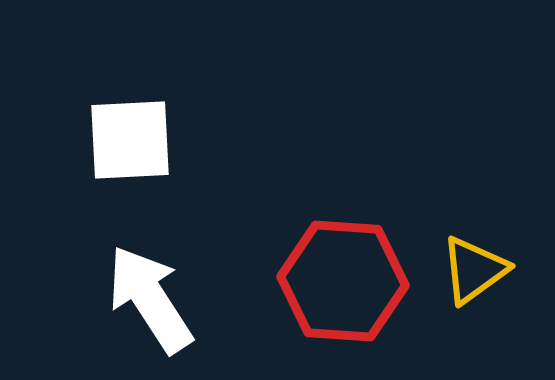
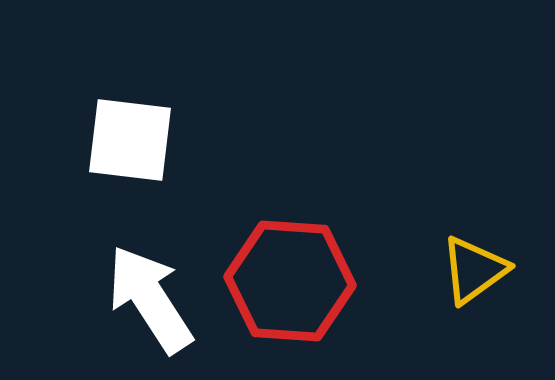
white square: rotated 10 degrees clockwise
red hexagon: moved 53 px left
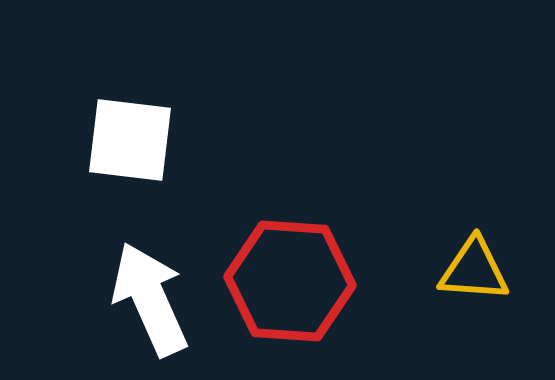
yellow triangle: rotated 40 degrees clockwise
white arrow: rotated 9 degrees clockwise
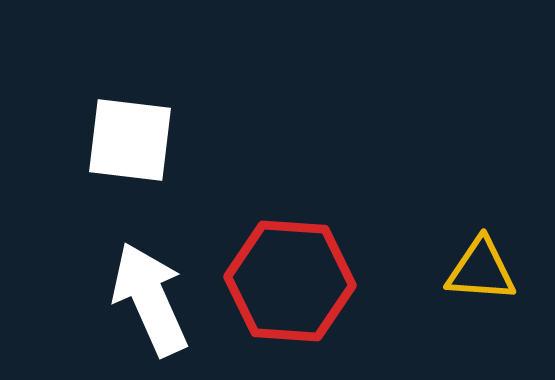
yellow triangle: moved 7 px right
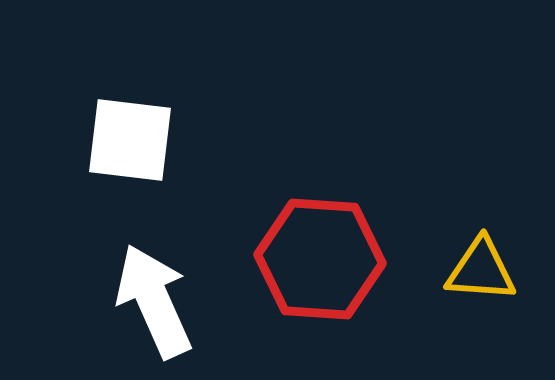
red hexagon: moved 30 px right, 22 px up
white arrow: moved 4 px right, 2 px down
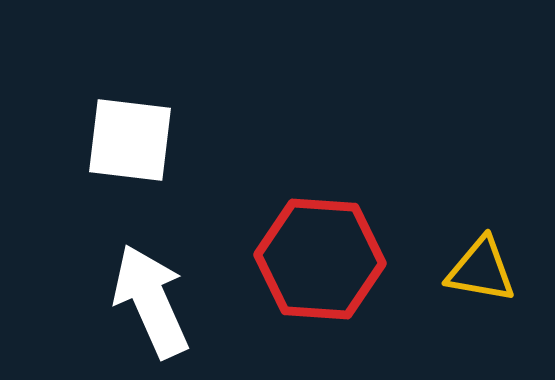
yellow triangle: rotated 6 degrees clockwise
white arrow: moved 3 px left
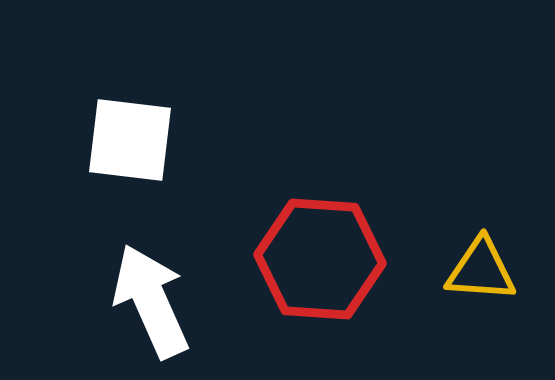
yellow triangle: rotated 6 degrees counterclockwise
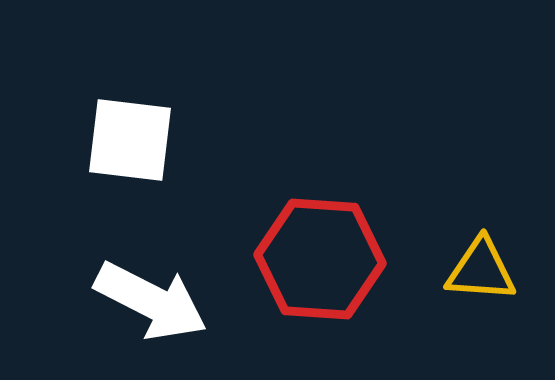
white arrow: rotated 141 degrees clockwise
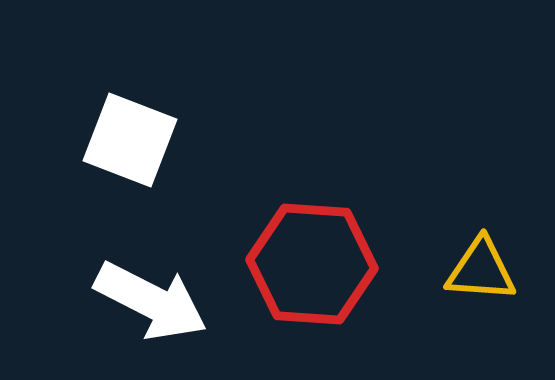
white square: rotated 14 degrees clockwise
red hexagon: moved 8 px left, 5 px down
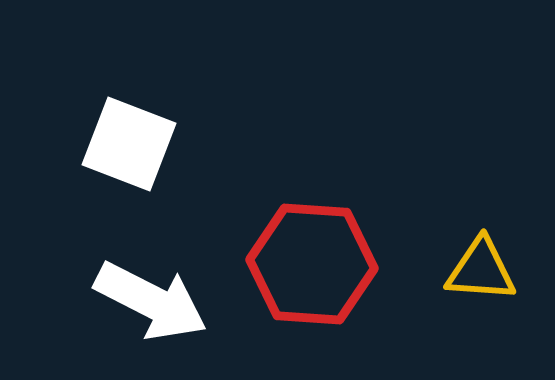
white square: moved 1 px left, 4 px down
